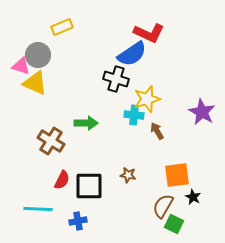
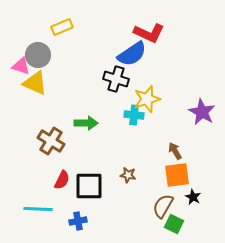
brown arrow: moved 18 px right, 20 px down
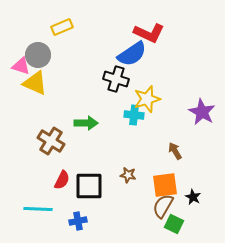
orange square: moved 12 px left, 10 px down
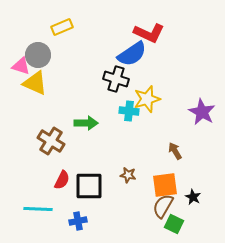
cyan cross: moved 5 px left, 4 px up
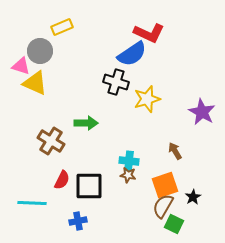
gray circle: moved 2 px right, 4 px up
black cross: moved 3 px down
cyan cross: moved 50 px down
orange square: rotated 12 degrees counterclockwise
black star: rotated 14 degrees clockwise
cyan line: moved 6 px left, 6 px up
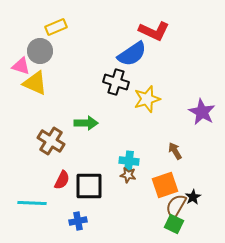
yellow rectangle: moved 6 px left
red L-shape: moved 5 px right, 2 px up
brown semicircle: moved 13 px right
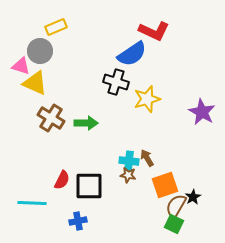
brown cross: moved 23 px up
brown arrow: moved 28 px left, 7 px down
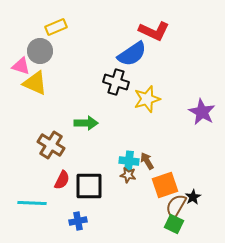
brown cross: moved 27 px down
brown arrow: moved 3 px down
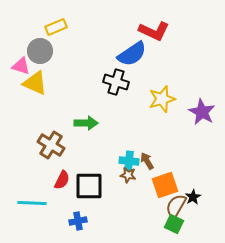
yellow star: moved 15 px right
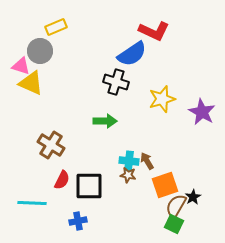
yellow triangle: moved 4 px left
green arrow: moved 19 px right, 2 px up
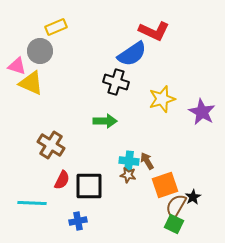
pink triangle: moved 4 px left
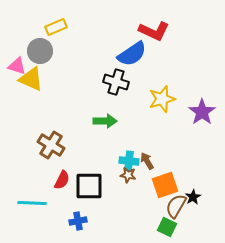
yellow triangle: moved 4 px up
purple star: rotated 8 degrees clockwise
green square: moved 7 px left, 3 px down
